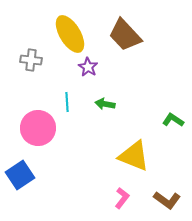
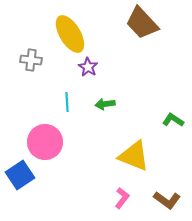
brown trapezoid: moved 17 px right, 12 px up
green arrow: rotated 18 degrees counterclockwise
pink circle: moved 7 px right, 14 px down
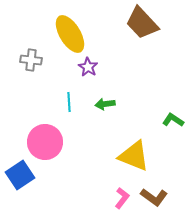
cyan line: moved 2 px right
brown L-shape: moved 13 px left, 3 px up
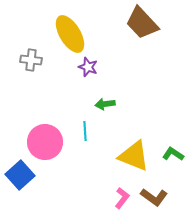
purple star: rotated 12 degrees counterclockwise
cyan line: moved 16 px right, 29 px down
green L-shape: moved 34 px down
blue square: rotated 8 degrees counterclockwise
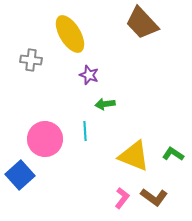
purple star: moved 1 px right, 8 px down
pink circle: moved 3 px up
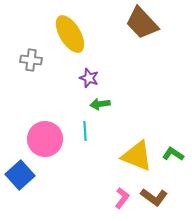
purple star: moved 3 px down
green arrow: moved 5 px left
yellow triangle: moved 3 px right
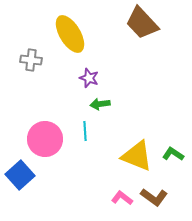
pink L-shape: rotated 90 degrees counterclockwise
